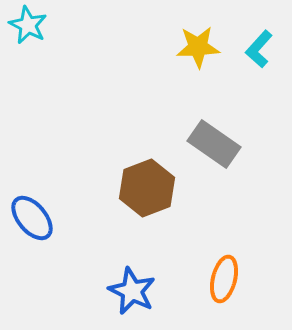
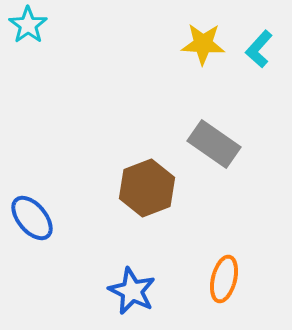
cyan star: rotated 9 degrees clockwise
yellow star: moved 5 px right, 3 px up; rotated 6 degrees clockwise
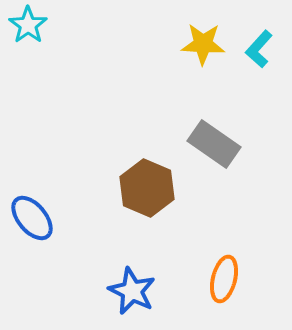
brown hexagon: rotated 16 degrees counterclockwise
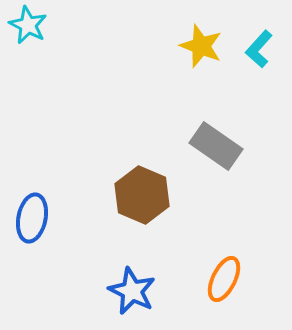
cyan star: rotated 9 degrees counterclockwise
yellow star: moved 2 px left, 2 px down; rotated 18 degrees clockwise
gray rectangle: moved 2 px right, 2 px down
brown hexagon: moved 5 px left, 7 px down
blue ellipse: rotated 51 degrees clockwise
orange ellipse: rotated 12 degrees clockwise
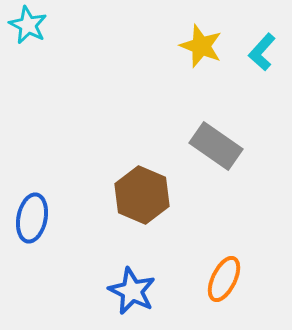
cyan L-shape: moved 3 px right, 3 px down
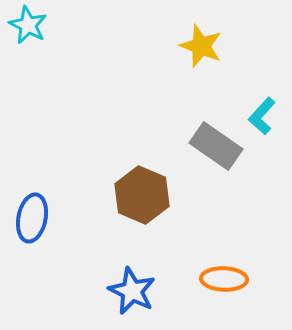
cyan L-shape: moved 64 px down
orange ellipse: rotated 66 degrees clockwise
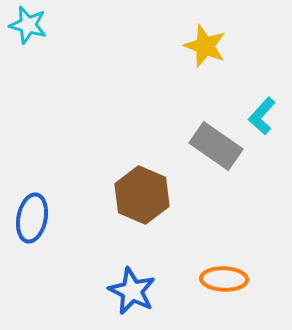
cyan star: rotated 12 degrees counterclockwise
yellow star: moved 4 px right
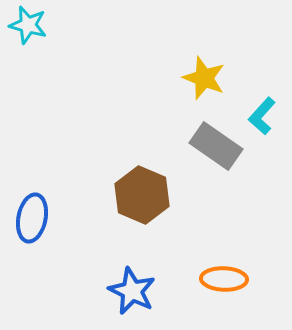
yellow star: moved 1 px left, 32 px down
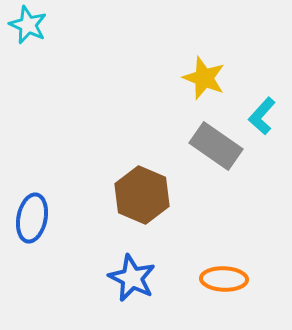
cyan star: rotated 9 degrees clockwise
blue star: moved 13 px up
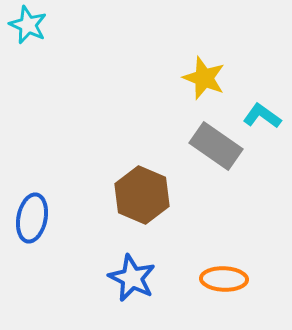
cyan L-shape: rotated 84 degrees clockwise
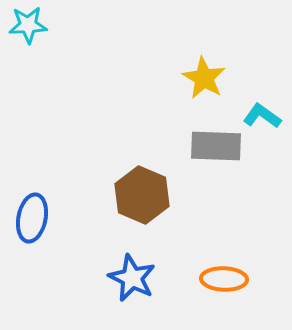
cyan star: rotated 27 degrees counterclockwise
yellow star: rotated 9 degrees clockwise
gray rectangle: rotated 33 degrees counterclockwise
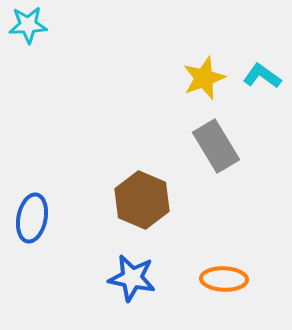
yellow star: rotated 21 degrees clockwise
cyan L-shape: moved 40 px up
gray rectangle: rotated 57 degrees clockwise
brown hexagon: moved 5 px down
blue star: rotated 15 degrees counterclockwise
